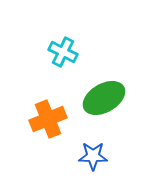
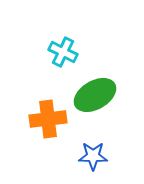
green ellipse: moved 9 px left, 3 px up
orange cross: rotated 15 degrees clockwise
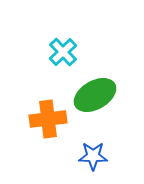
cyan cross: rotated 20 degrees clockwise
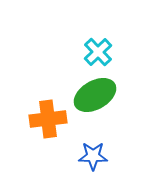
cyan cross: moved 35 px right
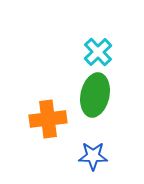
green ellipse: rotated 48 degrees counterclockwise
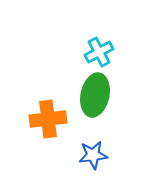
cyan cross: moved 1 px right; rotated 16 degrees clockwise
blue star: moved 1 px up; rotated 8 degrees counterclockwise
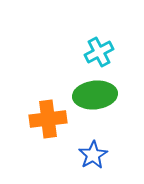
green ellipse: rotated 72 degrees clockwise
blue star: rotated 24 degrees counterclockwise
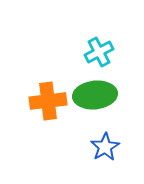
orange cross: moved 18 px up
blue star: moved 12 px right, 8 px up
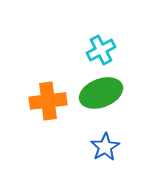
cyan cross: moved 2 px right, 2 px up
green ellipse: moved 6 px right, 2 px up; rotated 15 degrees counterclockwise
